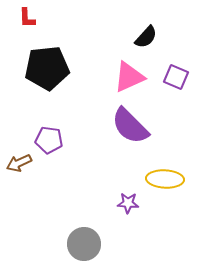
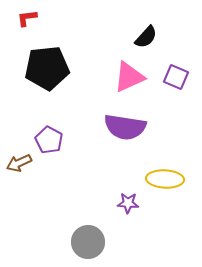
red L-shape: rotated 85 degrees clockwise
purple semicircle: moved 5 px left, 1 px down; rotated 36 degrees counterclockwise
purple pentagon: rotated 20 degrees clockwise
gray circle: moved 4 px right, 2 px up
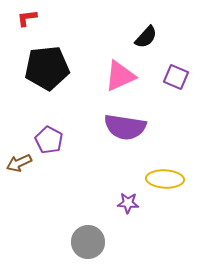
pink triangle: moved 9 px left, 1 px up
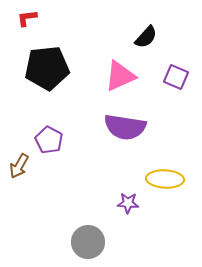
brown arrow: moved 3 px down; rotated 35 degrees counterclockwise
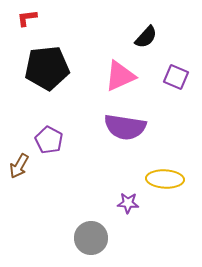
gray circle: moved 3 px right, 4 px up
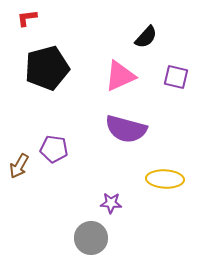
black pentagon: rotated 9 degrees counterclockwise
purple square: rotated 10 degrees counterclockwise
purple semicircle: moved 1 px right, 2 px down; rotated 6 degrees clockwise
purple pentagon: moved 5 px right, 9 px down; rotated 20 degrees counterclockwise
purple star: moved 17 px left
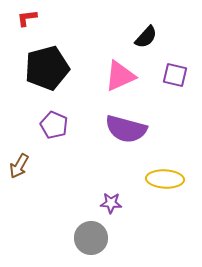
purple square: moved 1 px left, 2 px up
purple pentagon: moved 24 px up; rotated 16 degrees clockwise
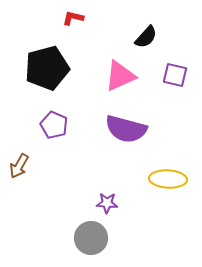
red L-shape: moved 46 px right; rotated 20 degrees clockwise
yellow ellipse: moved 3 px right
purple star: moved 4 px left
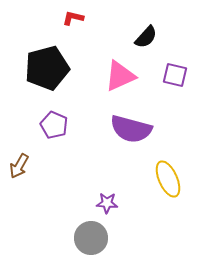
purple semicircle: moved 5 px right
yellow ellipse: rotated 63 degrees clockwise
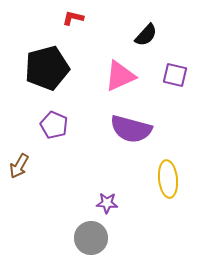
black semicircle: moved 2 px up
yellow ellipse: rotated 18 degrees clockwise
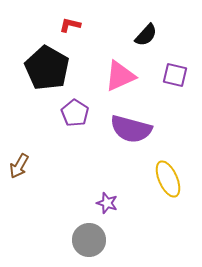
red L-shape: moved 3 px left, 7 px down
black pentagon: rotated 27 degrees counterclockwise
purple pentagon: moved 21 px right, 12 px up; rotated 8 degrees clockwise
yellow ellipse: rotated 18 degrees counterclockwise
purple star: rotated 15 degrees clockwise
gray circle: moved 2 px left, 2 px down
